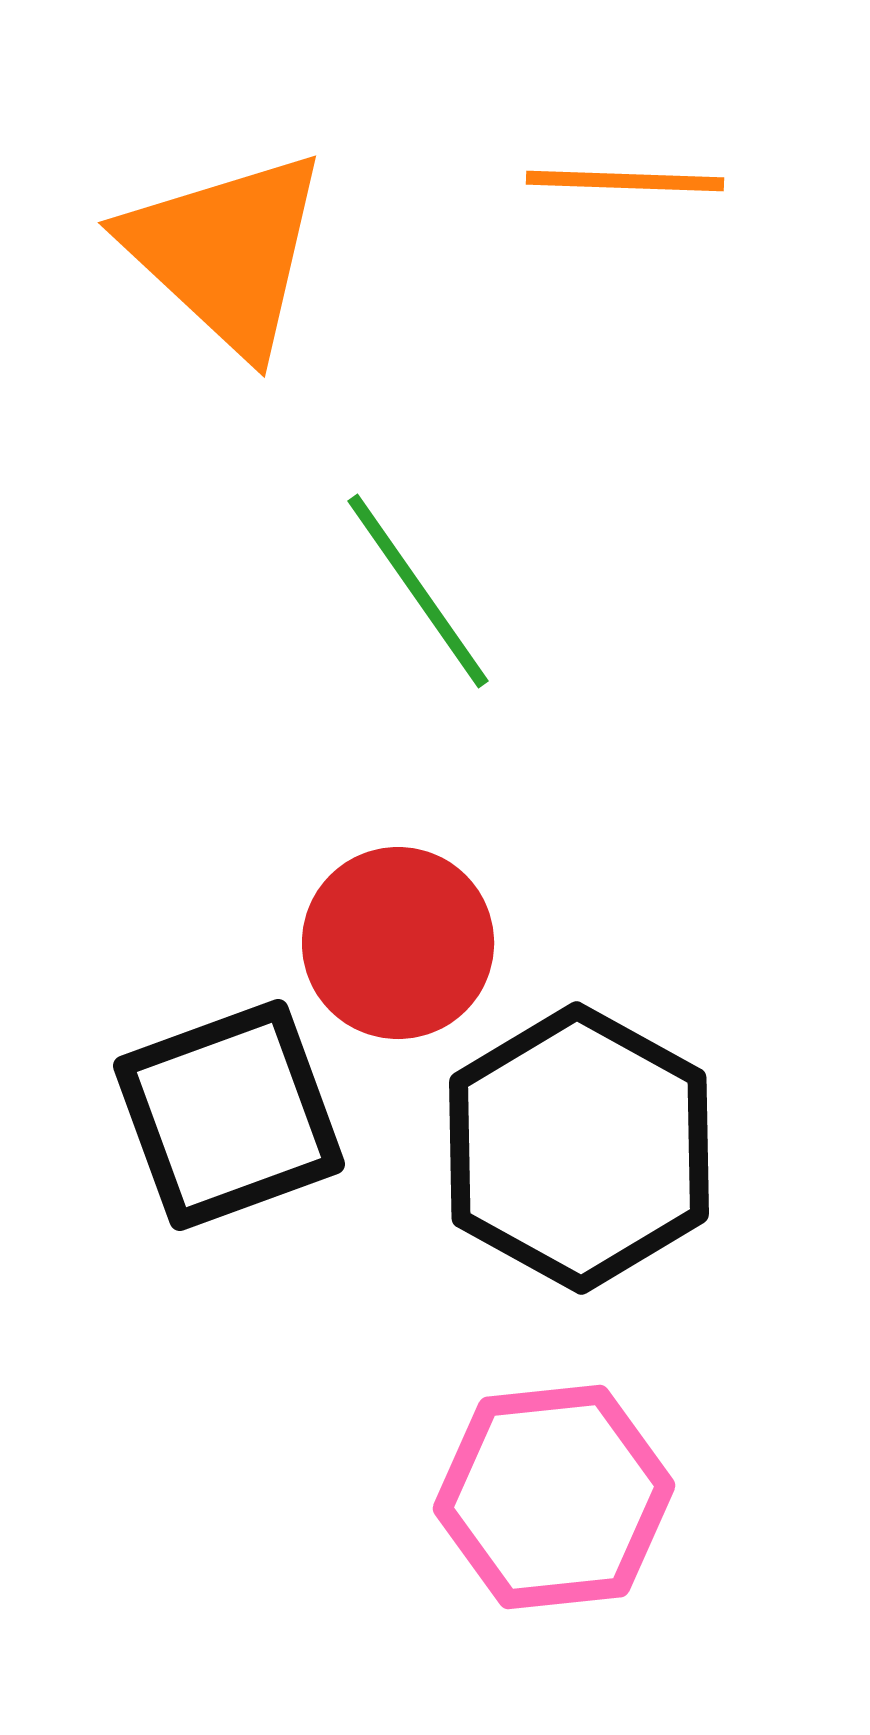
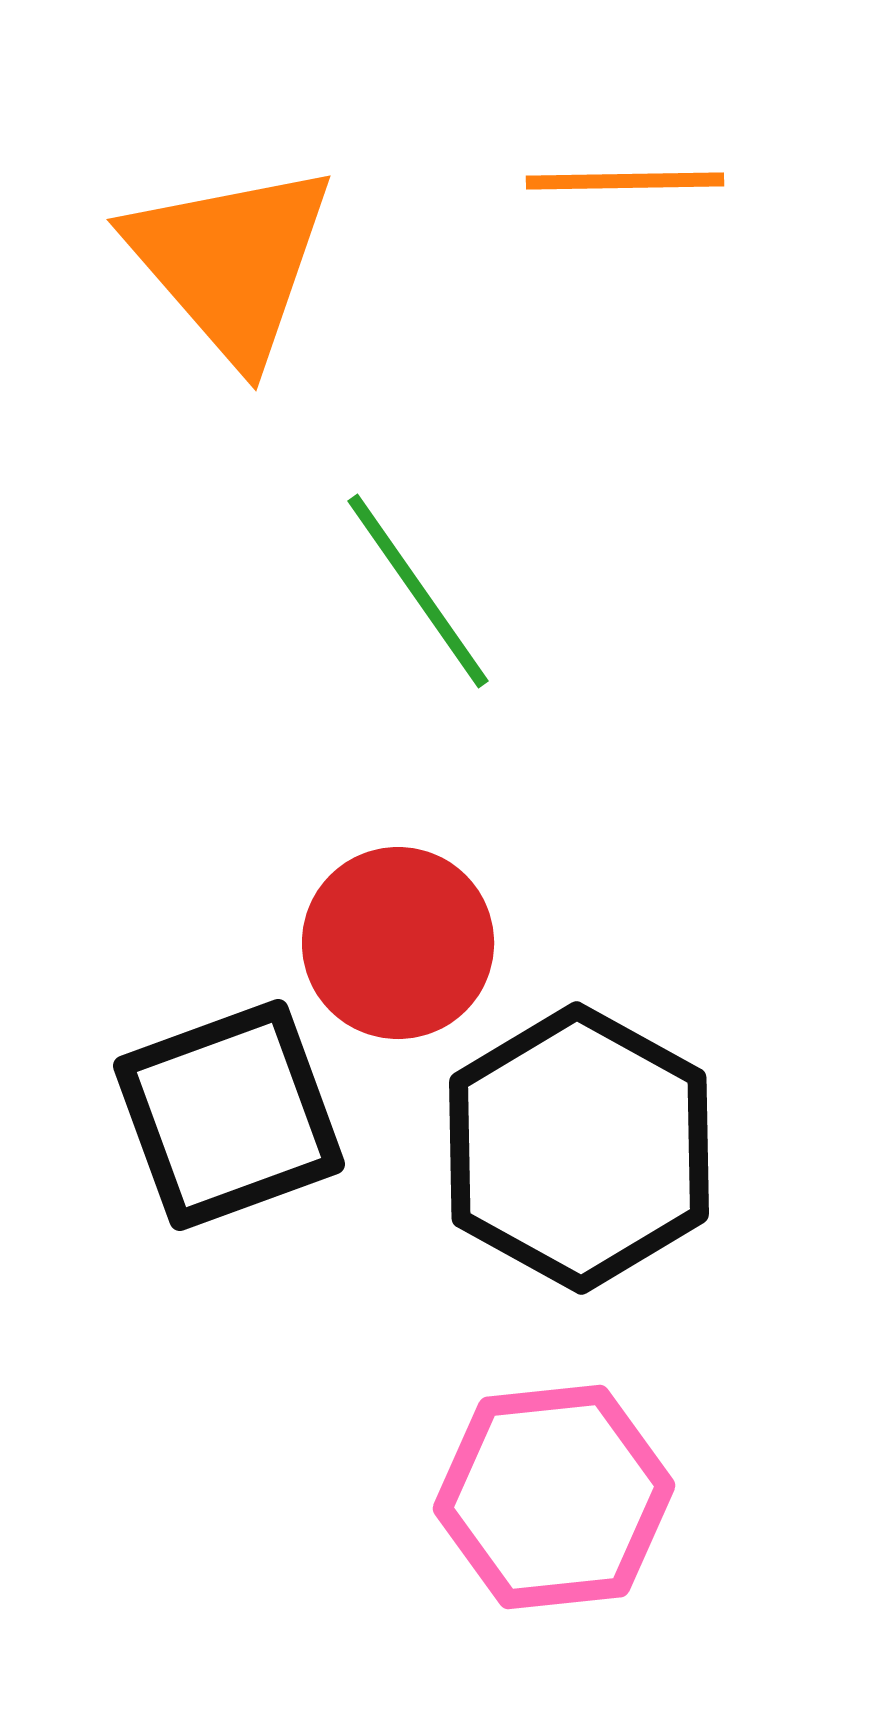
orange line: rotated 3 degrees counterclockwise
orange triangle: moved 5 px right, 10 px down; rotated 6 degrees clockwise
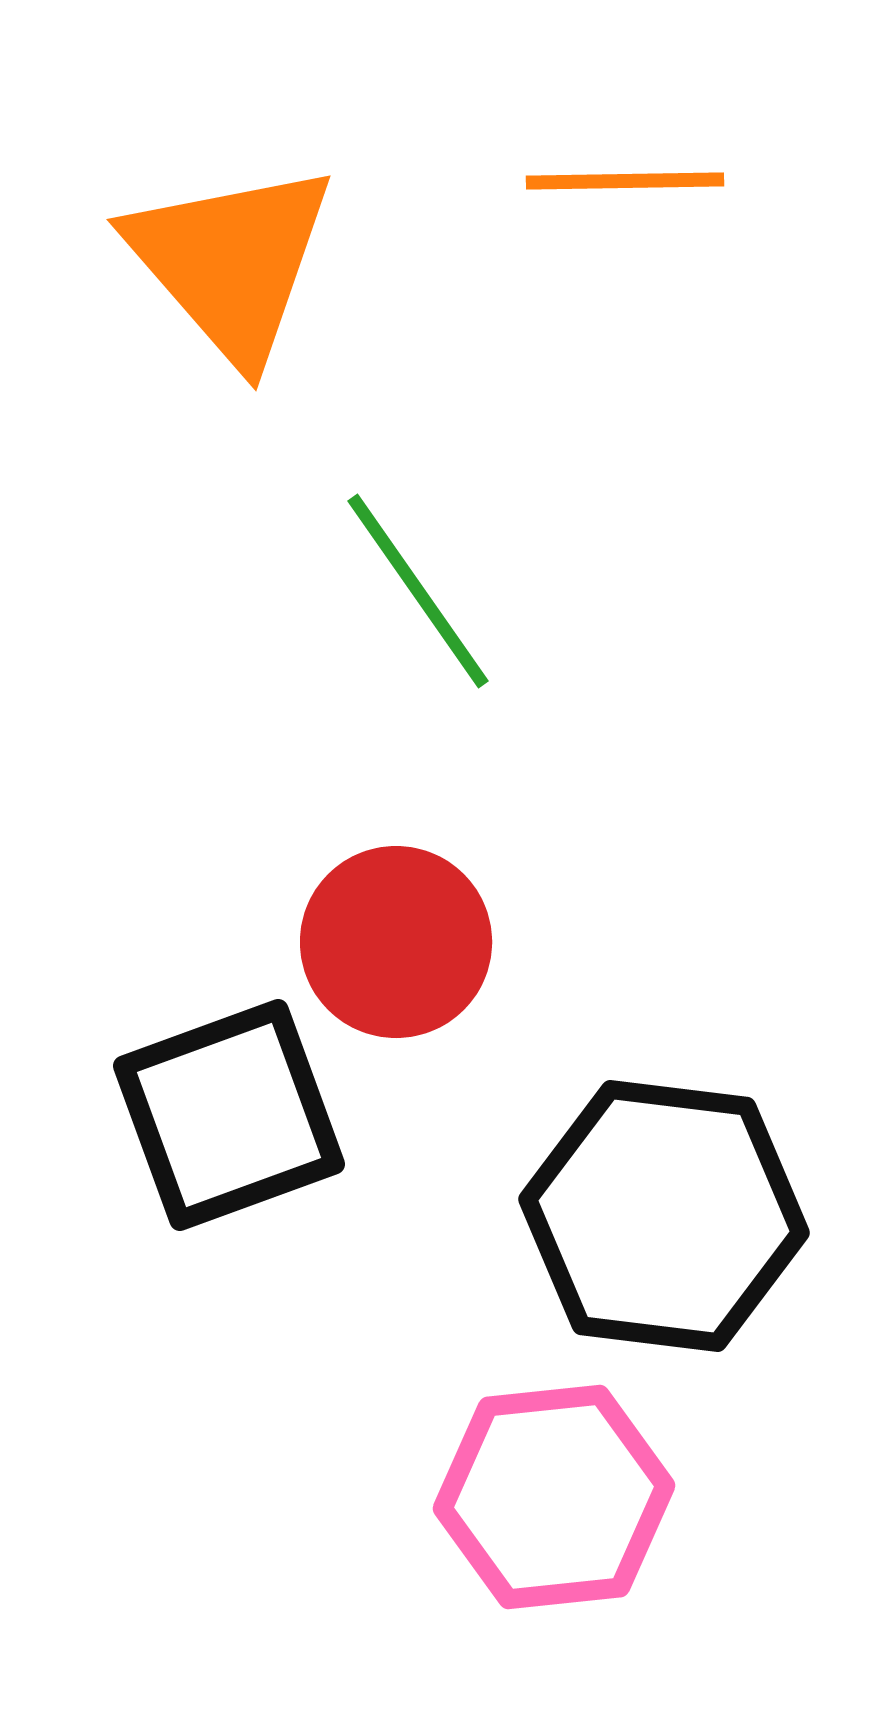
red circle: moved 2 px left, 1 px up
black hexagon: moved 85 px right, 68 px down; rotated 22 degrees counterclockwise
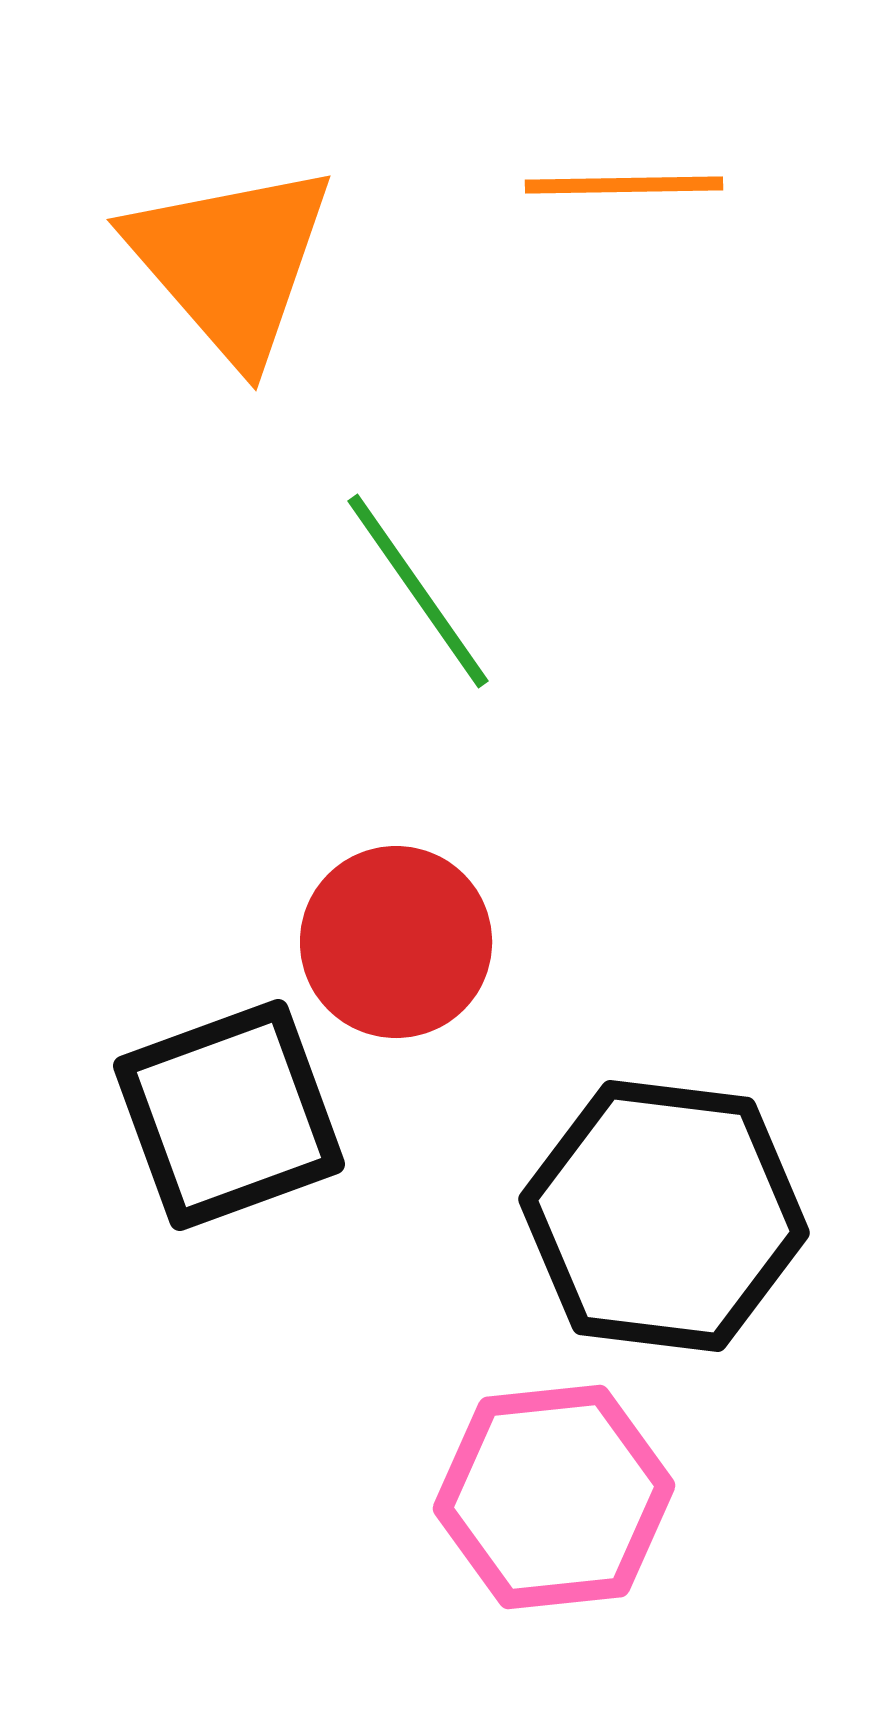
orange line: moved 1 px left, 4 px down
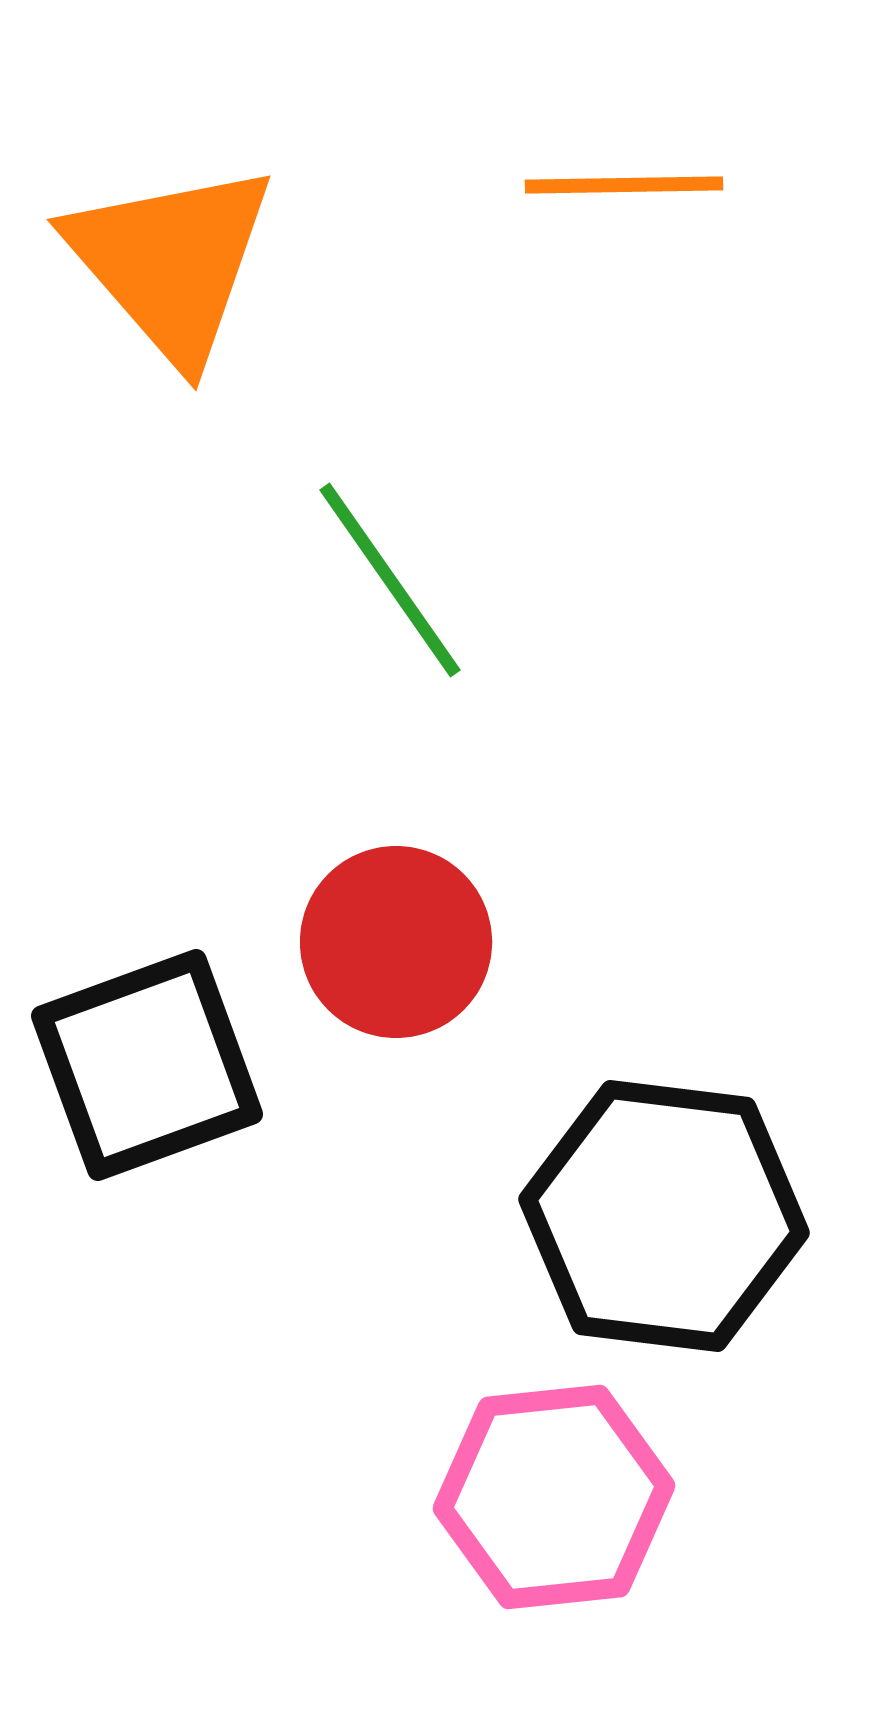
orange triangle: moved 60 px left
green line: moved 28 px left, 11 px up
black square: moved 82 px left, 50 px up
